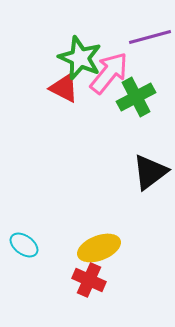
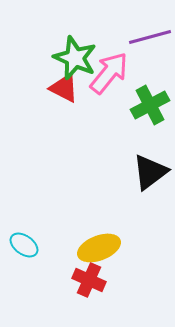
green star: moved 5 px left
green cross: moved 14 px right, 8 px down
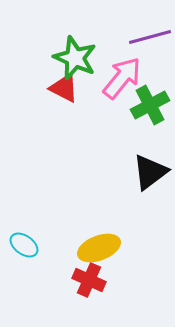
pink arrow: moved 13 px right, 5 px down
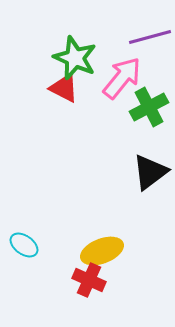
green cross: moved 1 px left, 2 px down
yellow ellipse: moved 3 px right, 3 px down
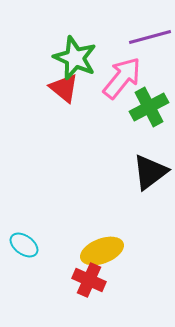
red triangle: rotated 12 degrees clockwise
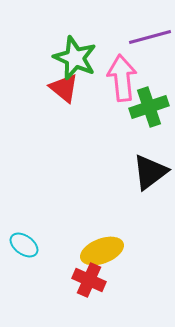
pink arrow: rotated 45 degrees counterclockwise
green cross: rotated 9 degrees clockwise
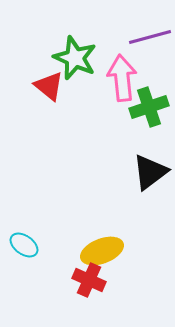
red triangle: moved 15 px left, 2 px up
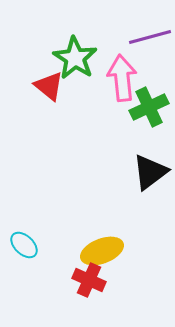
green star: rotated 9 degrees clockwise
green cross: rotated 6 degrees counterclockwise
cyan ellipse: rotated 8 degrees clockwise
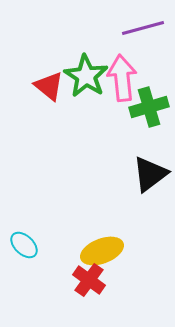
purple line: moved 7 px left, 9 px up
green star: moved 11 px right, 18 px down
green cross: rotated 9 degrees clockwise
black triangle: moved 2 px down
red cross: rotated 12 degrees clockwise
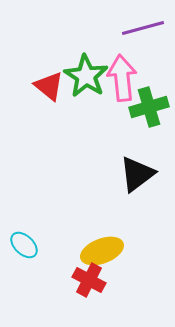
black triangle: moved 13 px left
red cross: rotated 8 degrees counterclockwise
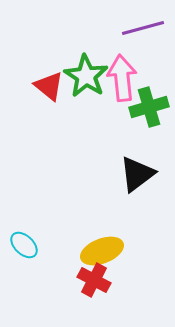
red cross: moved 5 px right
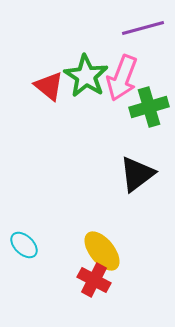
pink arrow: rotated 153 degrees counterclockwise
yellow ellipse: rotated 72 degrees clockwise
